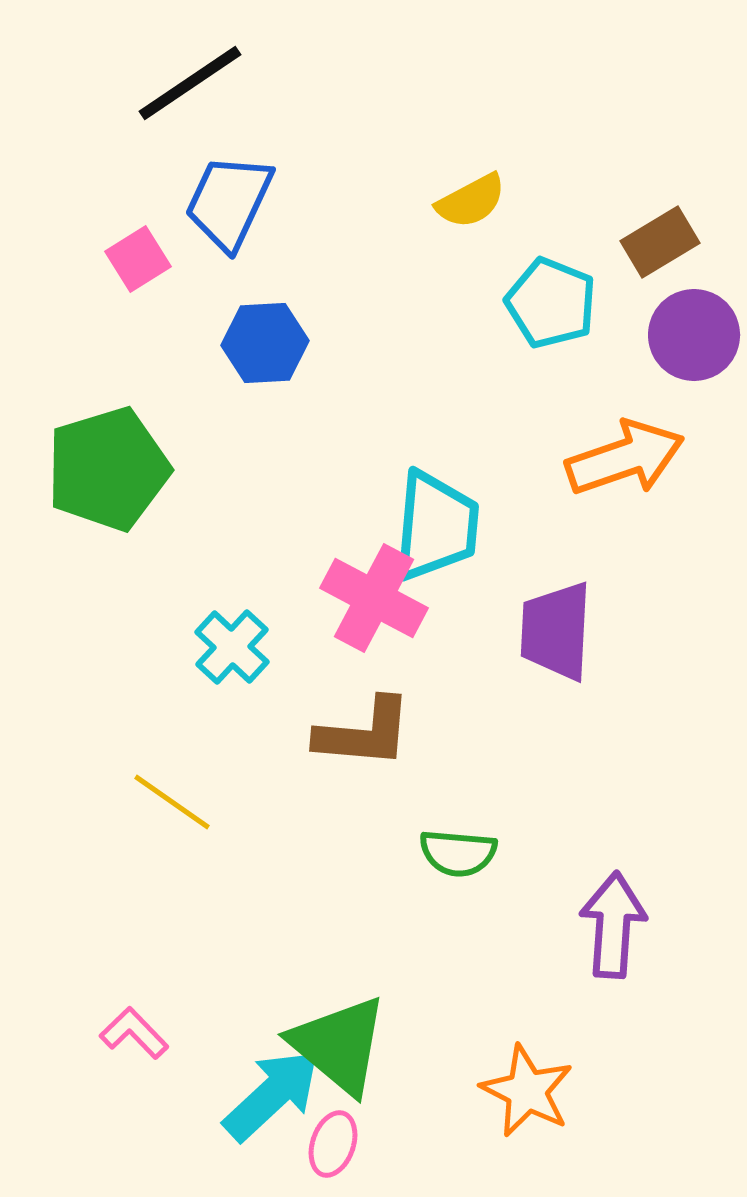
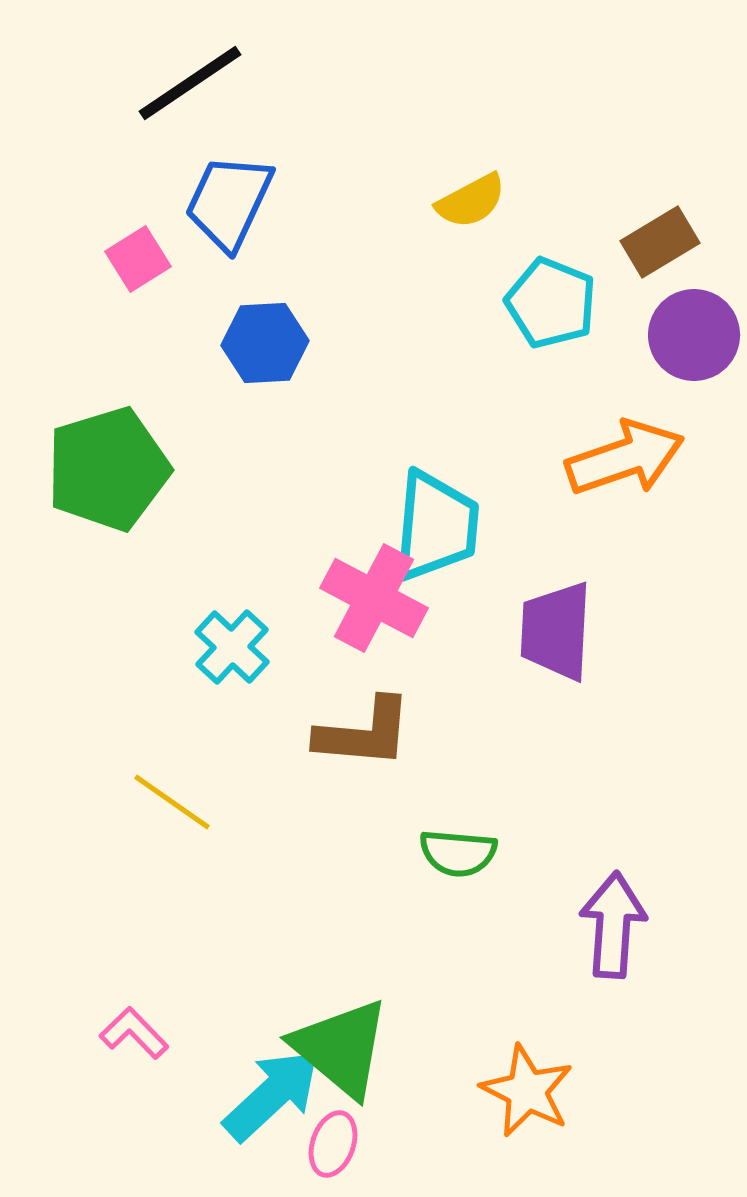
green triangle: moved 2 px right, 3 px down
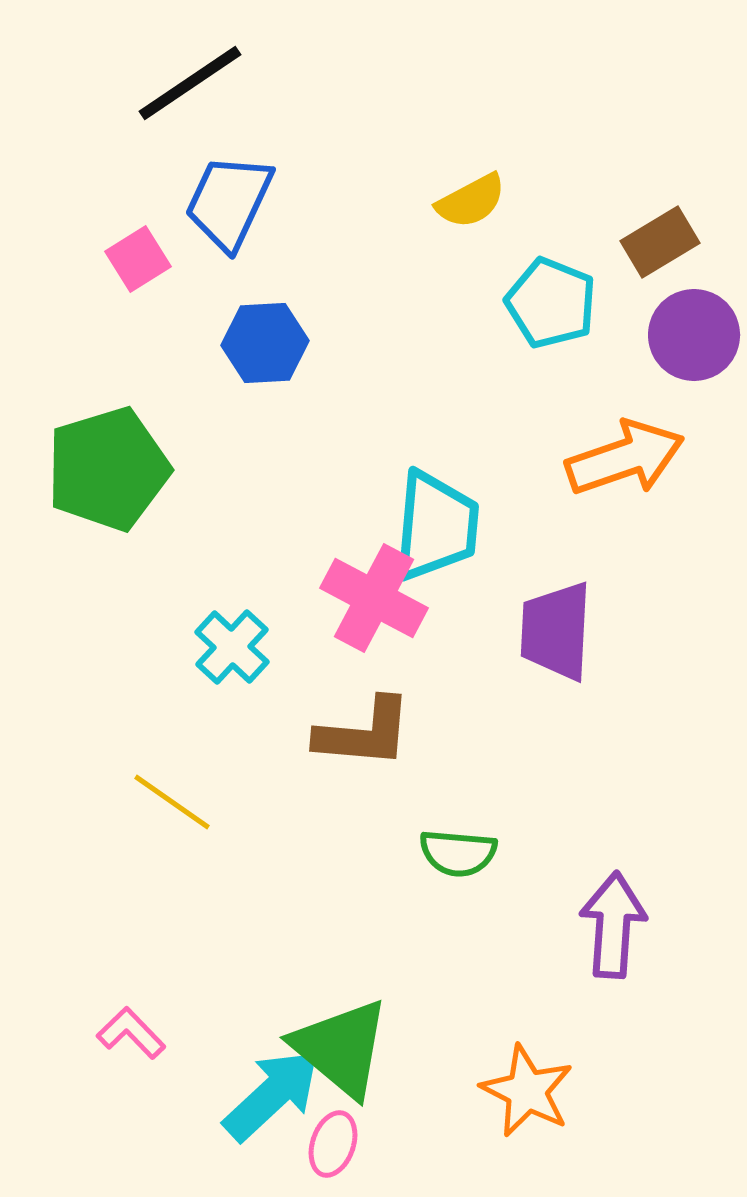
pink L-shape: moved 3 px left
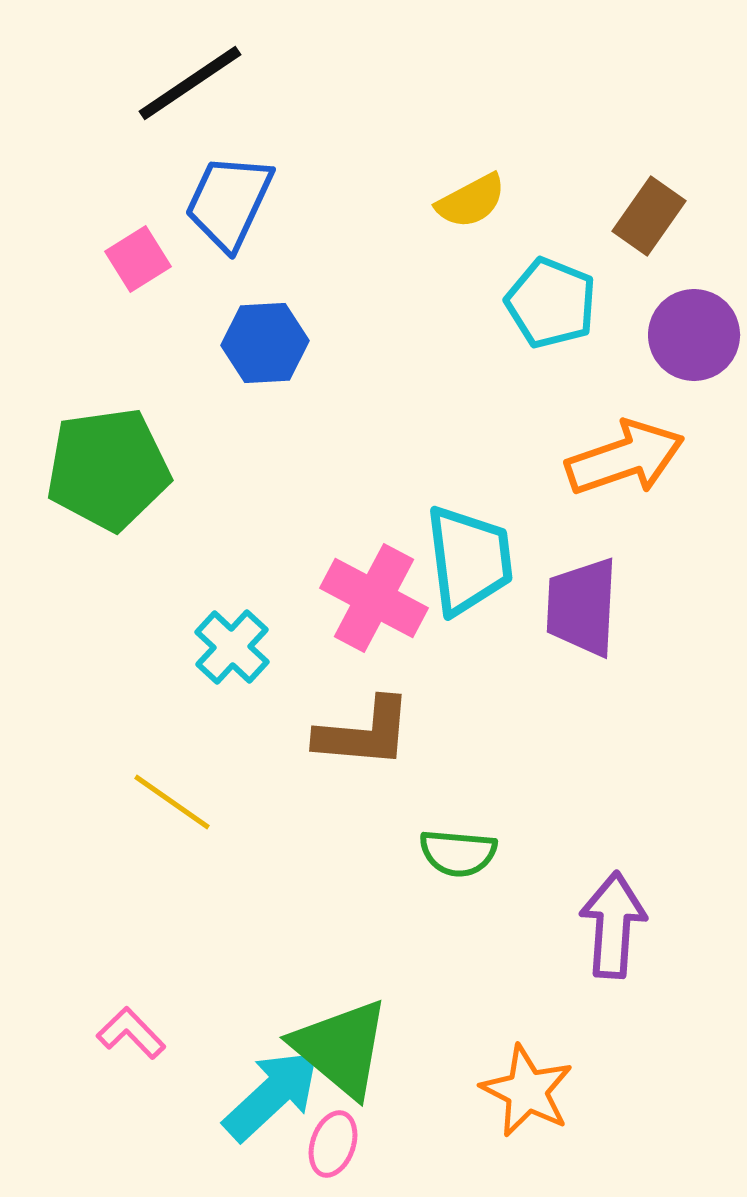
brown rectangle: moved 11 px left, 26 px up; rotated 24 degrees counterclockwise
green pentagon: rotated 9 degrees clockwise
cyan trapezoid: moved 33 px right, 34 px down; rotated 12 degrees counterclockwise
purple trapezoid: moved 26 px right, 24 px up
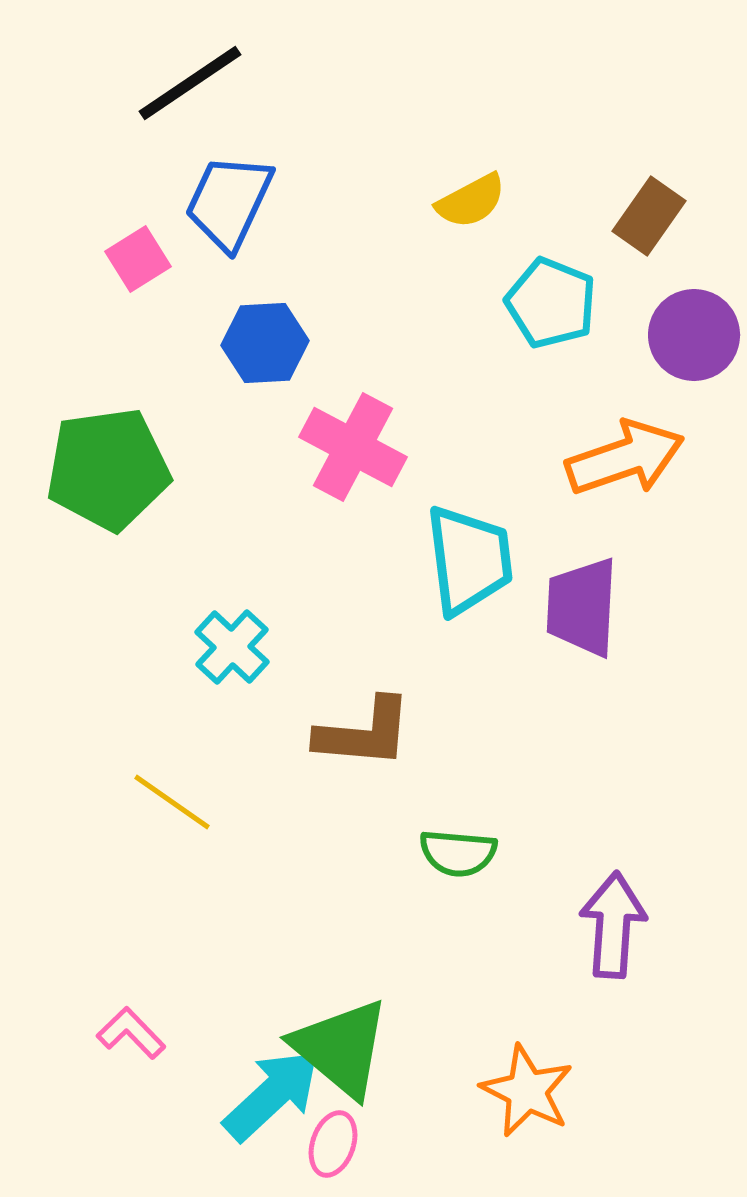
pink cross: moved 21 px left, 151 px up
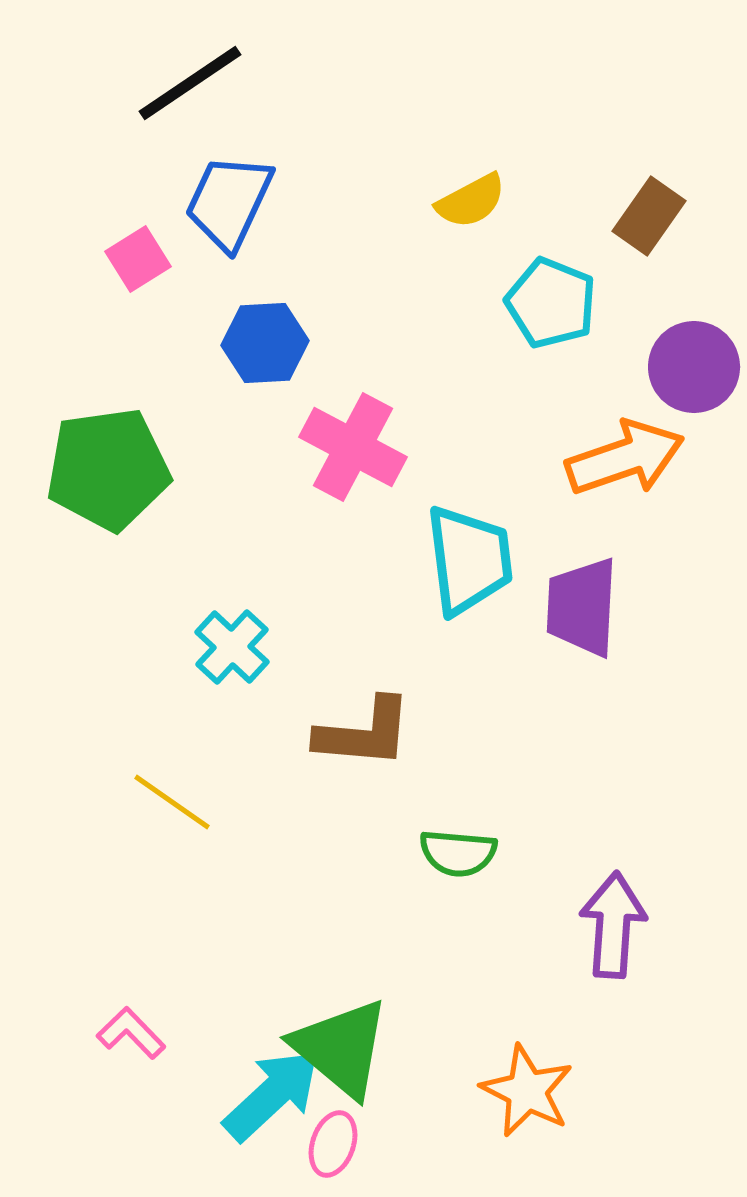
purple circle: moved 32 px down
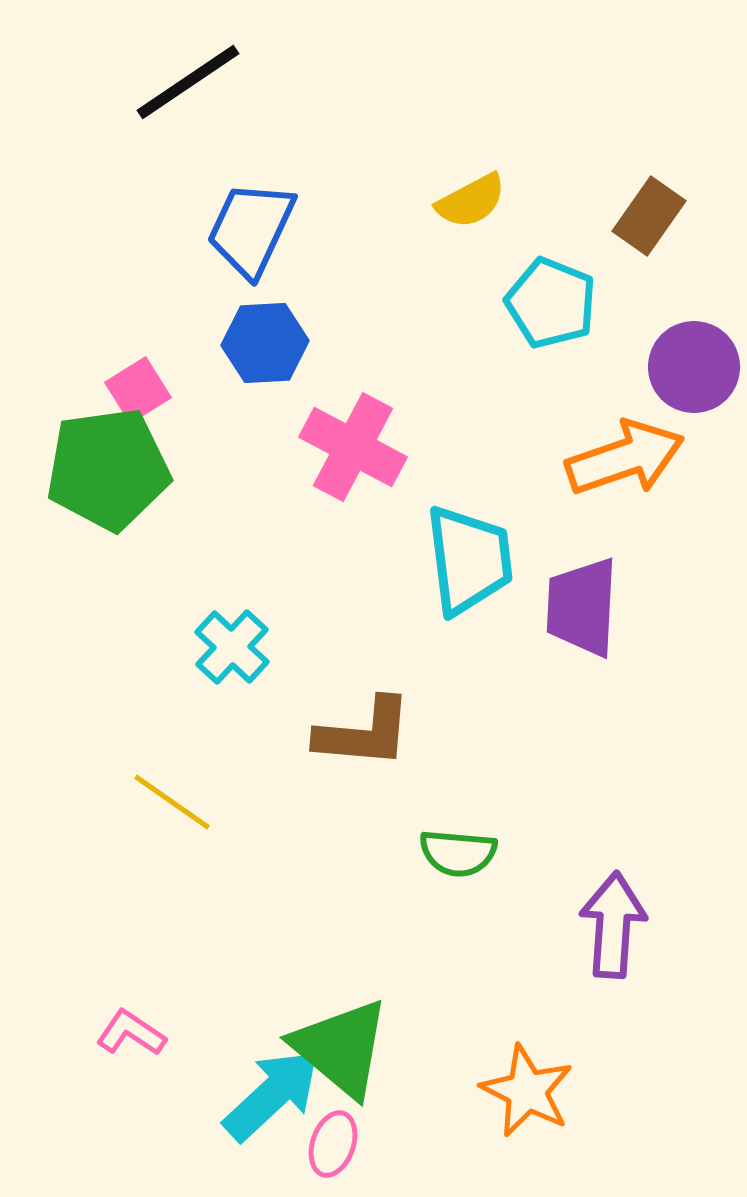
black line: moved 2 px left, 1 px up
blue trapezoid: moved 22 px right, 27 px down
pink square: moved 131 px down
pink L-shape: rotated 12 degrees counterclockwise
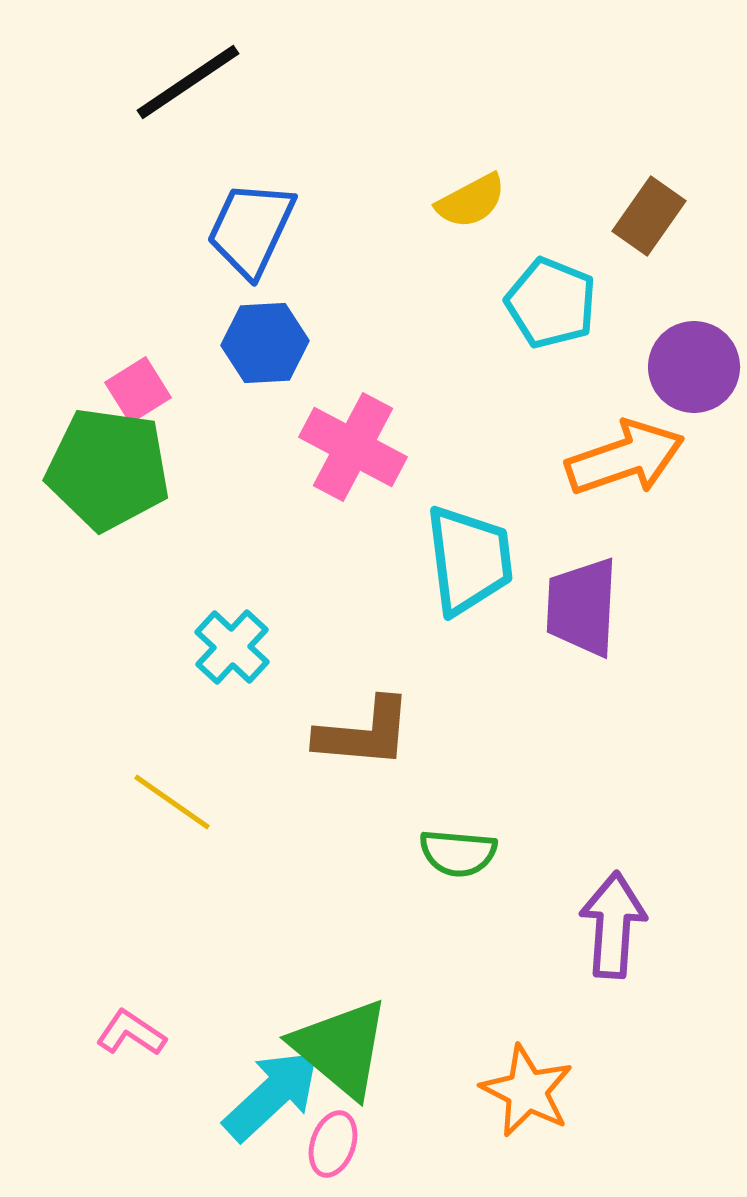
green pentagon: rotated 16 degrees clockwise
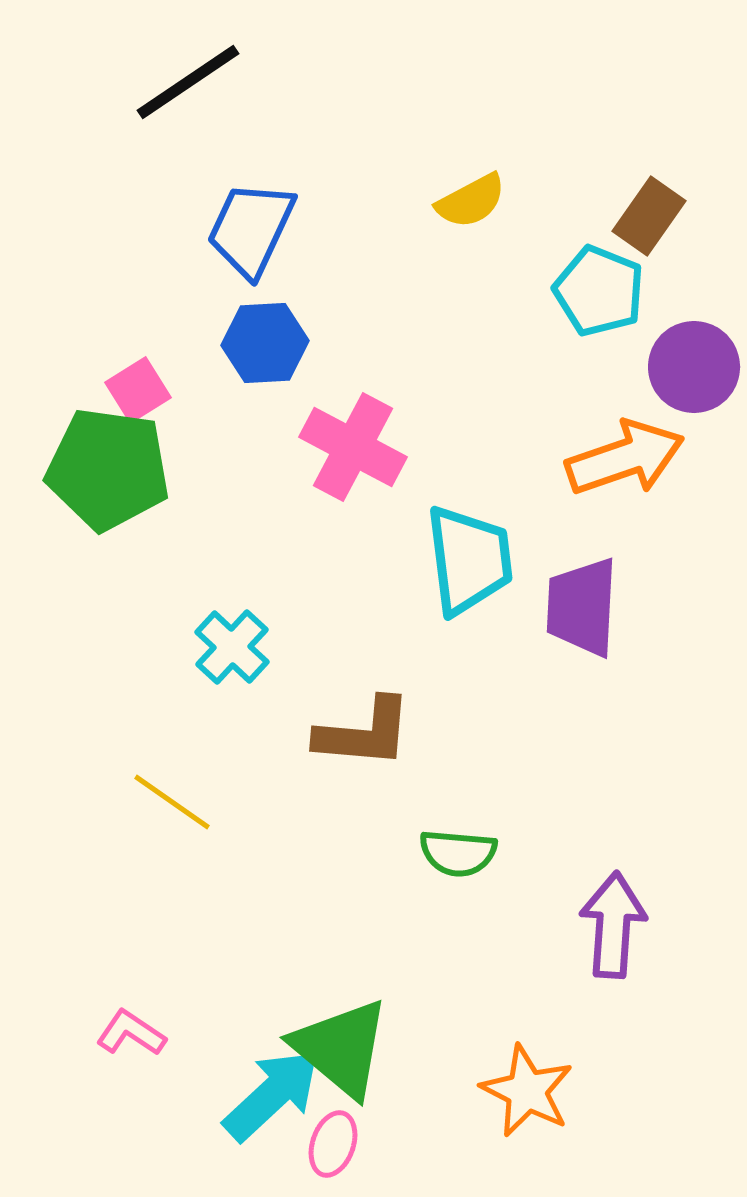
cyan pentagon: moved 48 px right, 12 px up
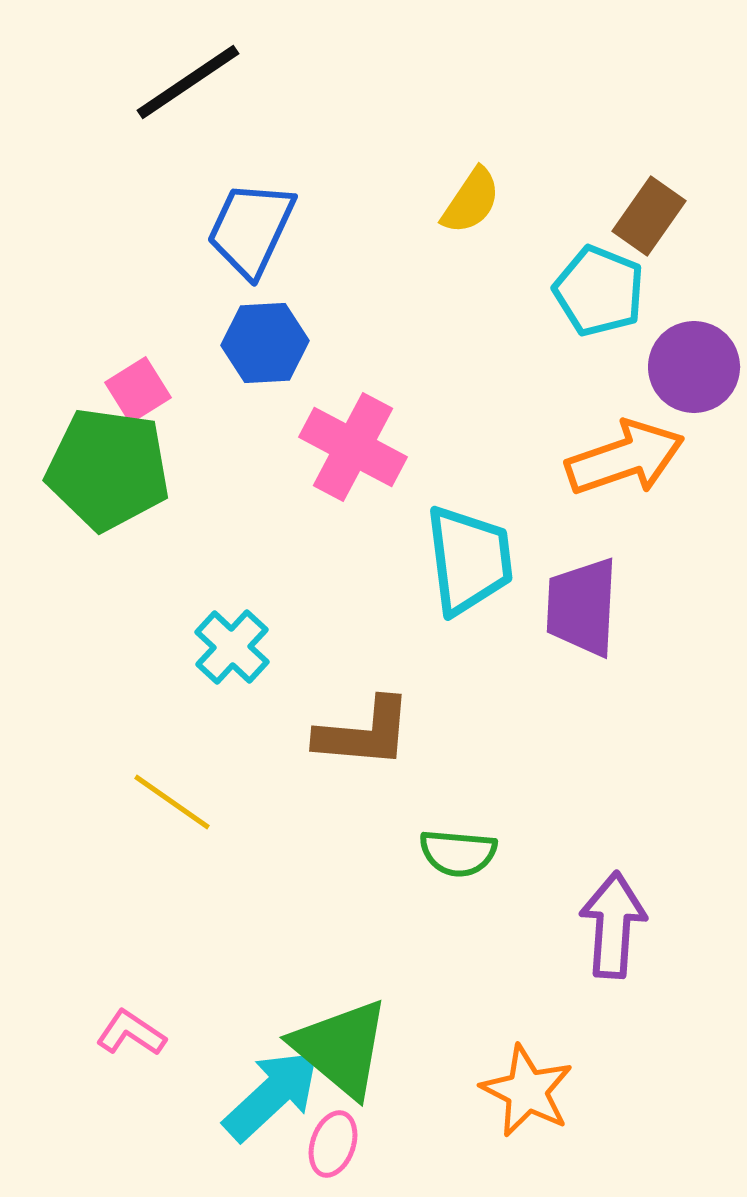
yellow semicircle: rotated 28 degrees counterclockwise
